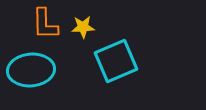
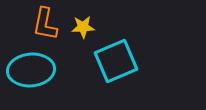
orange L-shape: rotated 12 degrees clockwise
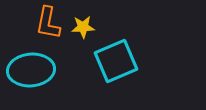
orange L-shape: moved 3 px right, 1 px up
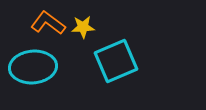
orange L-shape: rotated 116 degrees clockwise
cyan ellipse: moved 2 px right, 3 px up
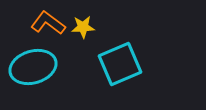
cyan square: moved 4 px right, 3 px down
cyan ellipse: rotated 12 degrees counterclockwise
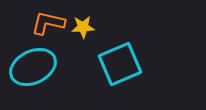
orange L-shape: rotated 24 degrees counterclockwise
cyan ellipse: rotated 9 degrees counterclockwise
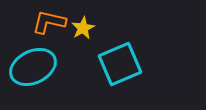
orange L-shape: moved 1 px right, 1 px up
yellow star: moved 1 px down; rotated 25 degrees counterclockwise
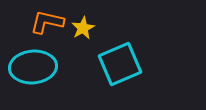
orange L-shape: moved 2 px left
cyan ellipse: rotated 21 degrees clockwise
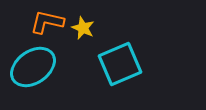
yellow star: rotated 20 degrees counterclockwise
cyan ellipse: rotated 30 degrees counterclockwise
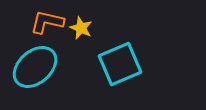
yellow star: moved 2 px left
cyan ellipse: moved 2 px right; rotated 6 degrees counterclockwise
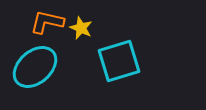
cyan square: moved 1 px left, 3 px up; rotated 6 degrees clockwise
